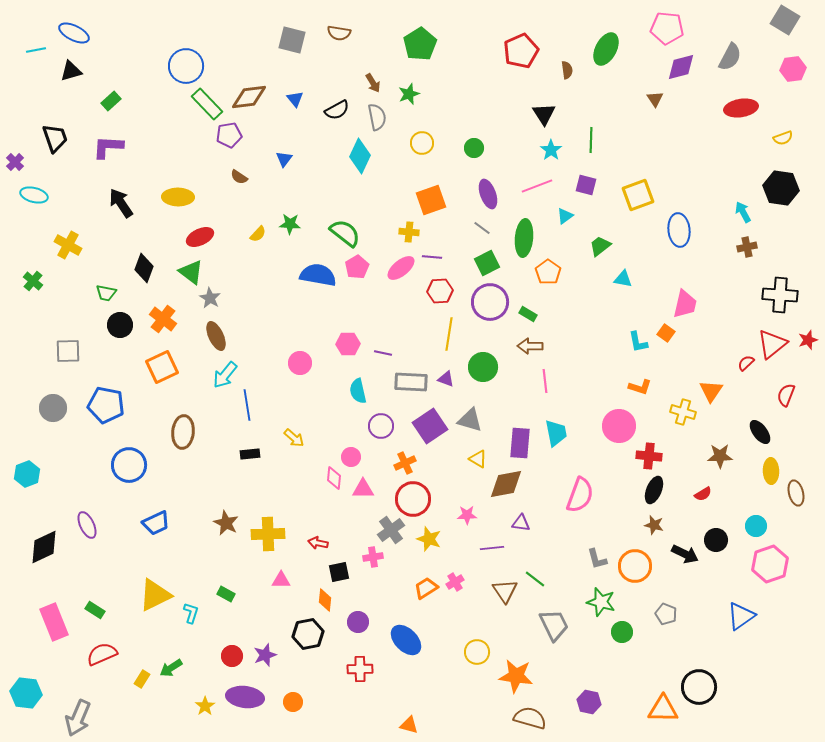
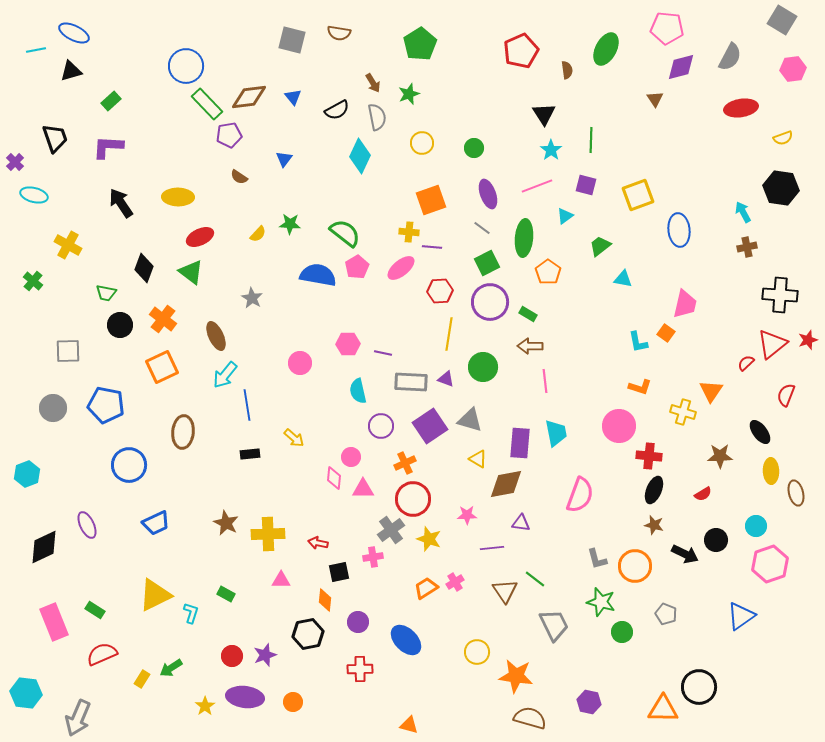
gray square at (785, 20): moved 3 px left
blue triangle at (295, 99): moved 2 px left, 2 px up
purple line at (432, 257): moved 10 px up
gray star at (210, 298): moved 42 px right
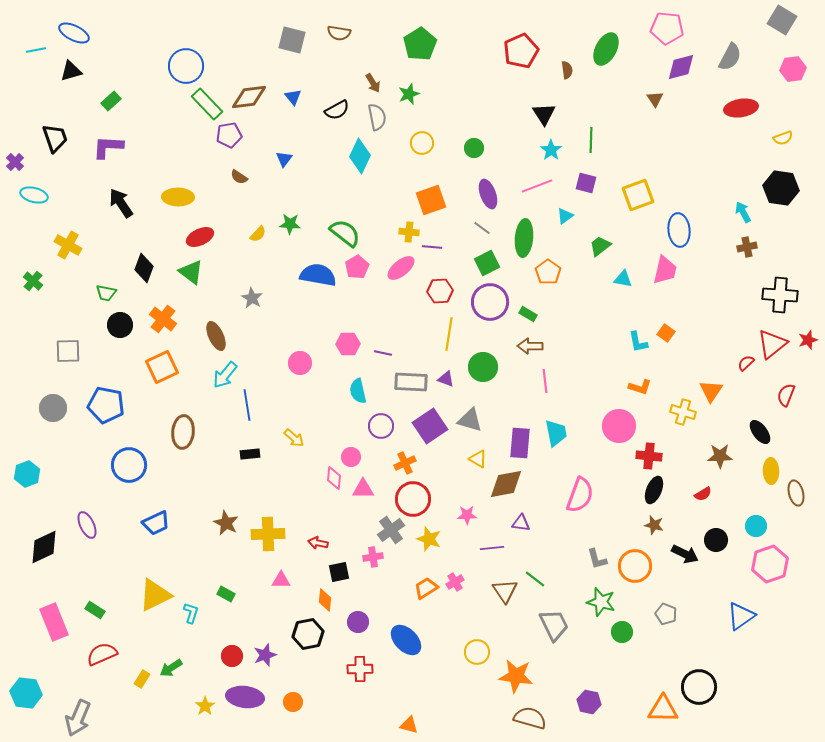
purple square at (586, 185): moved 2 px up
pink trapezoid at (685, 304): moved 20 px left, 34 px up
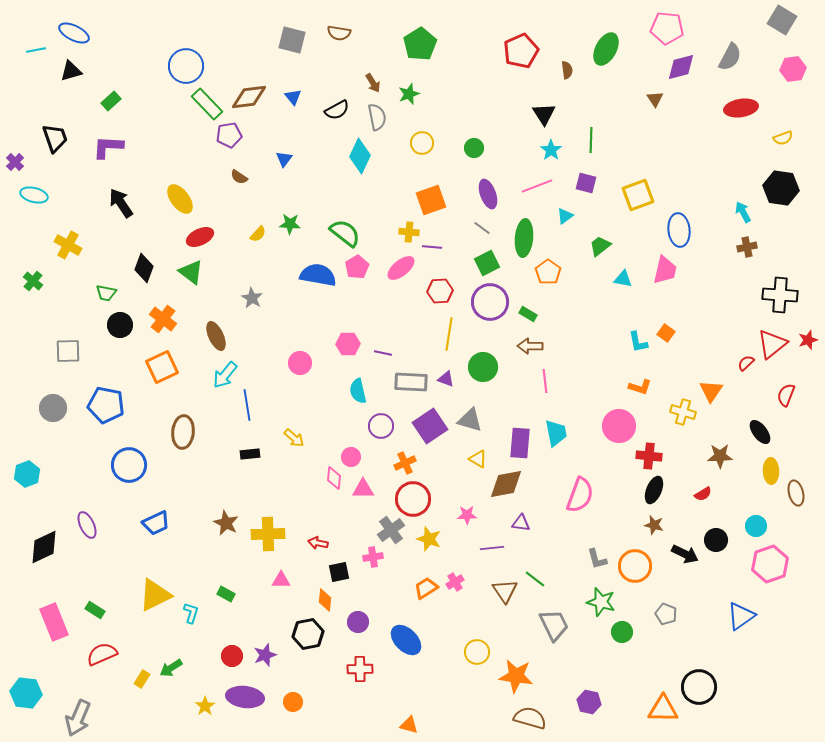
yellow ellipse at (178, 197): moved 2 px right, 2 px down; rotated 52 degrees clockwise
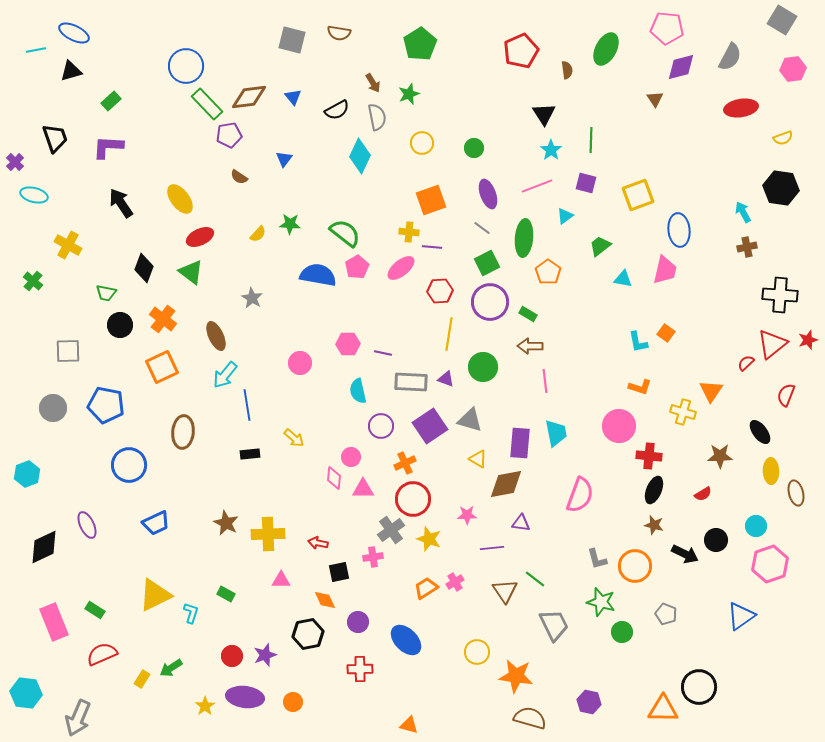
orange diamond at (325, 600): rotated 30 degrees counterclockwise
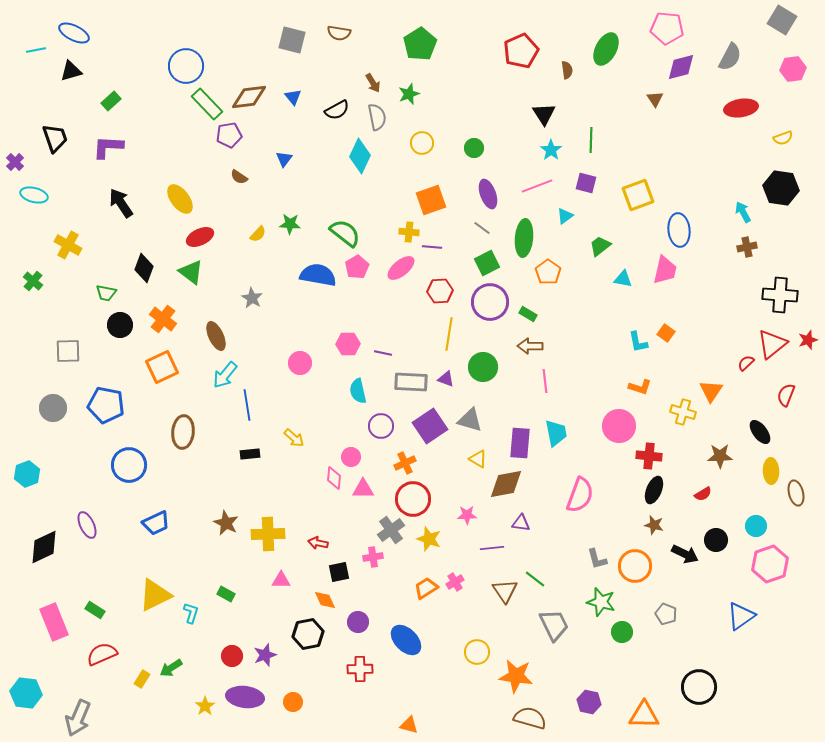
orange triangle at (663, 709): moved 19 px left, 6 px down
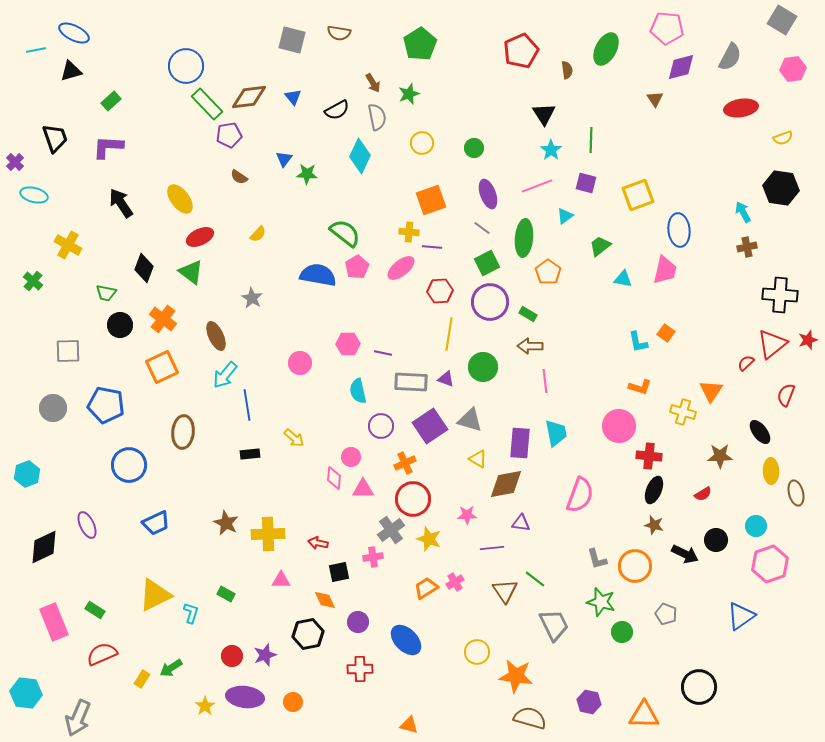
green star at (290, 224): moved 17 px right, 50 px up
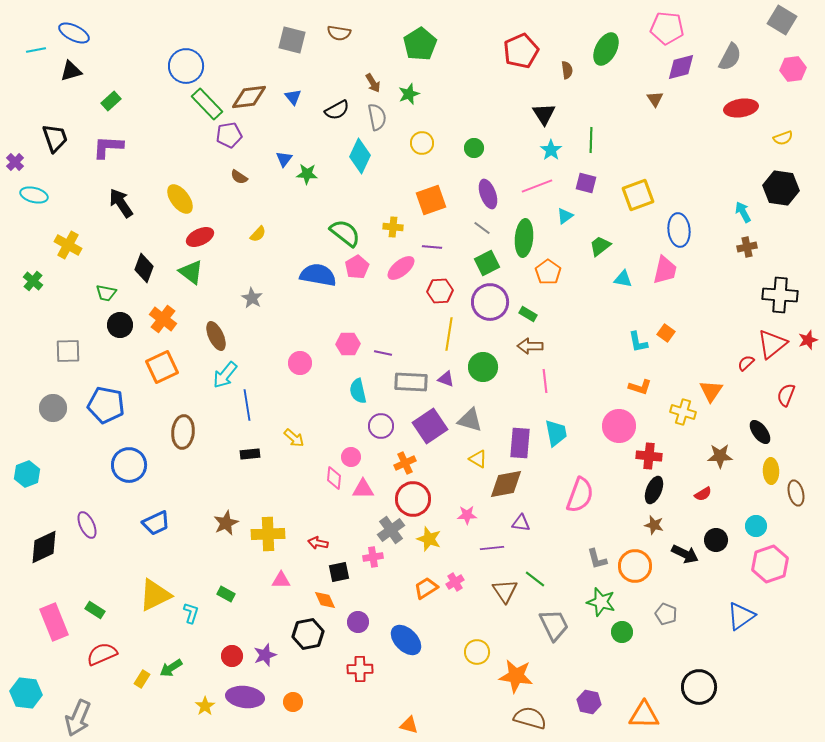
yellow cross at (409, 232): moved 16 px left, 5 px up
brown star at (226, 523): rotated 20 degrees clockwise
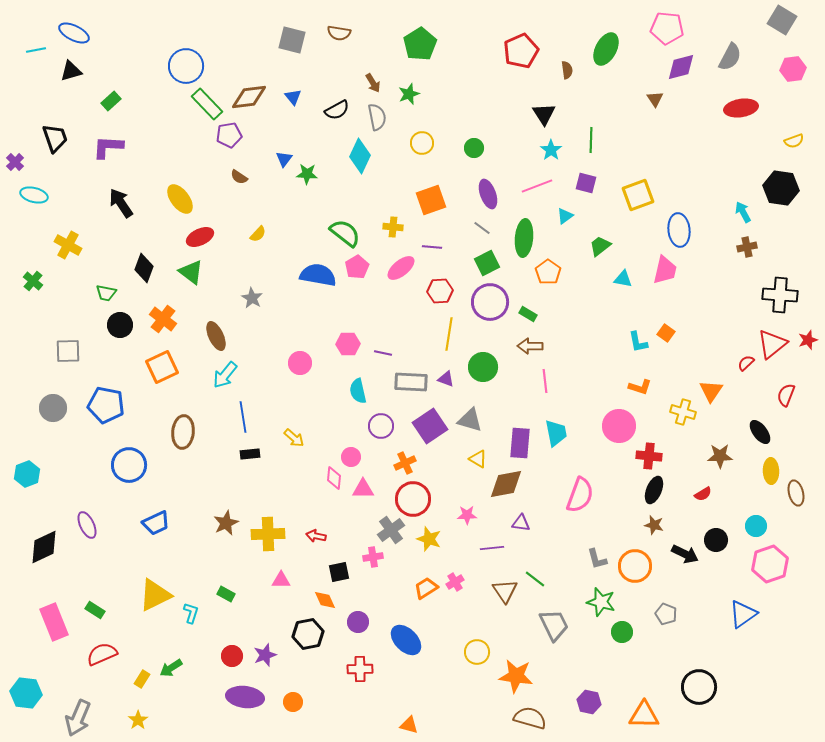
yellow semicircle at (783, 138): moved 11 px right, 3 px down
blue line at (247, 405): moved 4 px left, 12 px down
red arrow at (318, 543): moved 2 px left, 7 px up
blue triangle at (741, 616): moved 2 px right, 2 px up
yellow star at (205, 706): moved 67 px left, 14 px down
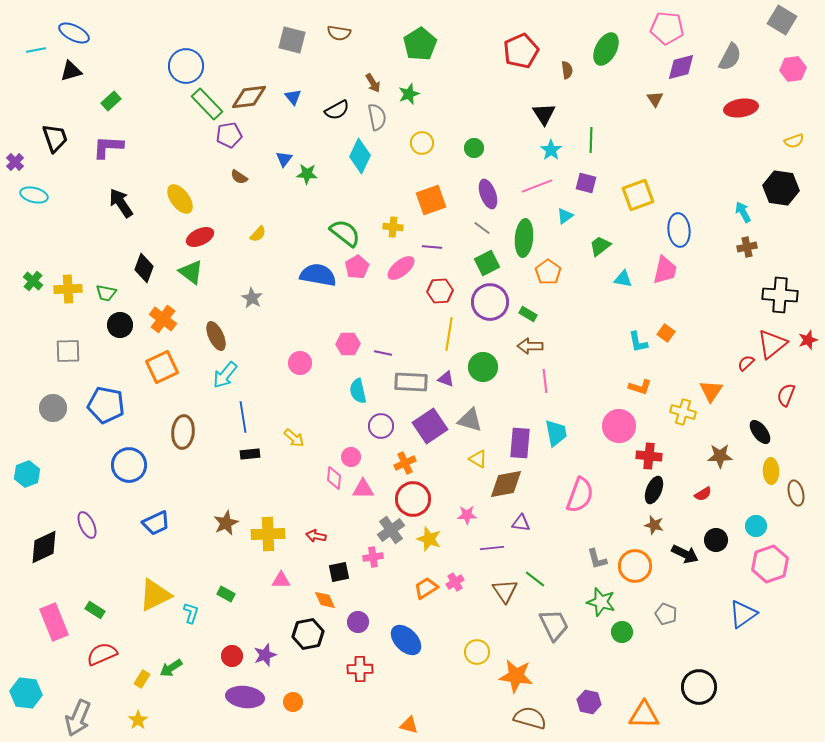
yellow cross at (68, 245): moved 44 px down; rotated 32 degrees counterclockwise
